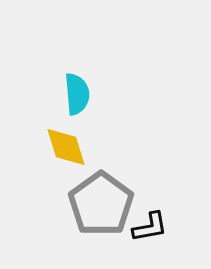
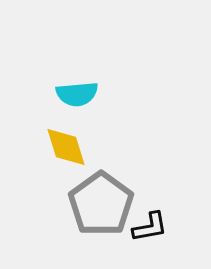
cyan semicircle: rotated 90 degrees clockwise
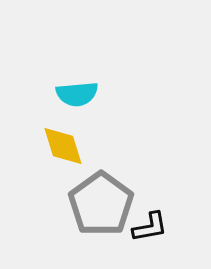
yellow diamond: moved 3 px left, 1 px up
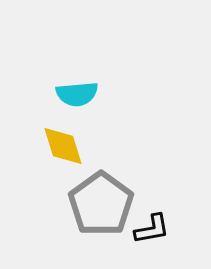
black L-shape: moved 2 px right, 2 px down
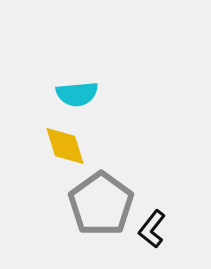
yellow diamond: moved 2 px right
black L-shape: rotated 138 degrees clockwise
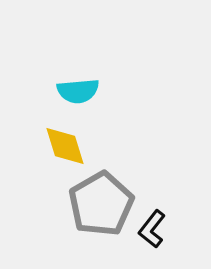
cyan semicircle: moved 1 px right, 3 px up
gray pentagon: rotated 6 degrees clockwise
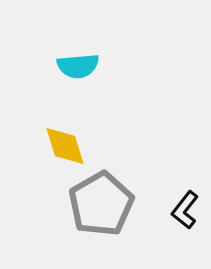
cyan semicircle: moved 25 px up
black L-shape: moved 33 px right, 19 px up
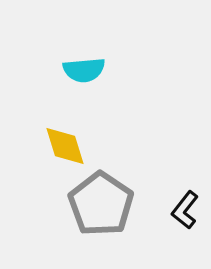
cyan semicircle: moved 6 px right, 4 px down
gray pentagon: rotated 8 degrees counterclockwise
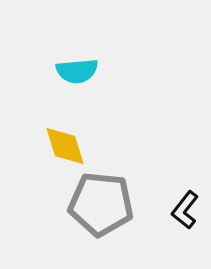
cyan semicircle: moved 7 px left, 1 px down
gray pentagon: rotated 28 degrees counterclockwise
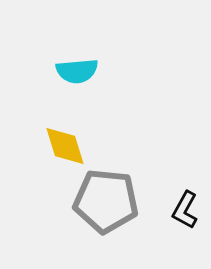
gray pentagon: moved 5 px right, 3 px up
black L-shape: rotated 9 degrees counterclockwise
